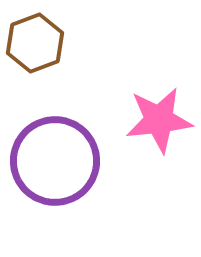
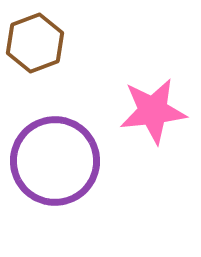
pink star: moved 6 px left, 9 px up
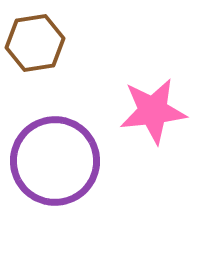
brown hexagon: rotated 12 degrees clockwise
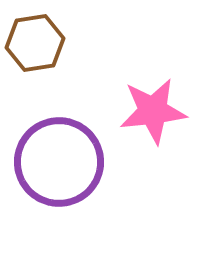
purple circle: moved 4 px right, 1 px down
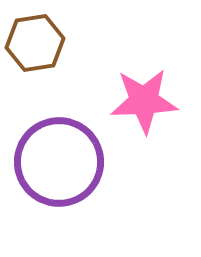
pink star: moved 9 px left, 10 px up; rotated 4 degrees clockwise
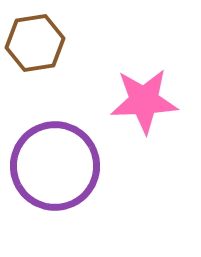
purple circle: moved 4 px left, 4 px down
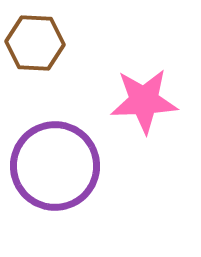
brown hexagon: rotated 12 degrees clockwise
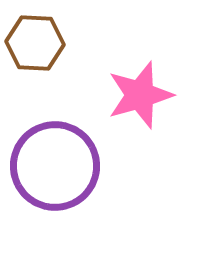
pink star: moved 4 px left, 6 px up; rotated 14 degrees counterclockwise
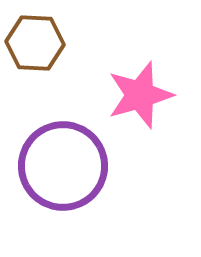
purple circle: moved 8 px right
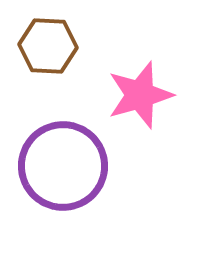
brown hexagon: moved 13 px right, 3 px down
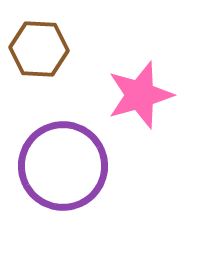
brown hexagon: moved 9 px left, 3 px down
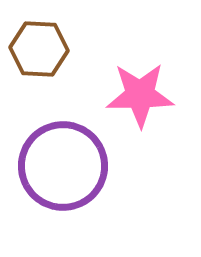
pink star: rotated 16 degrees clockwise
